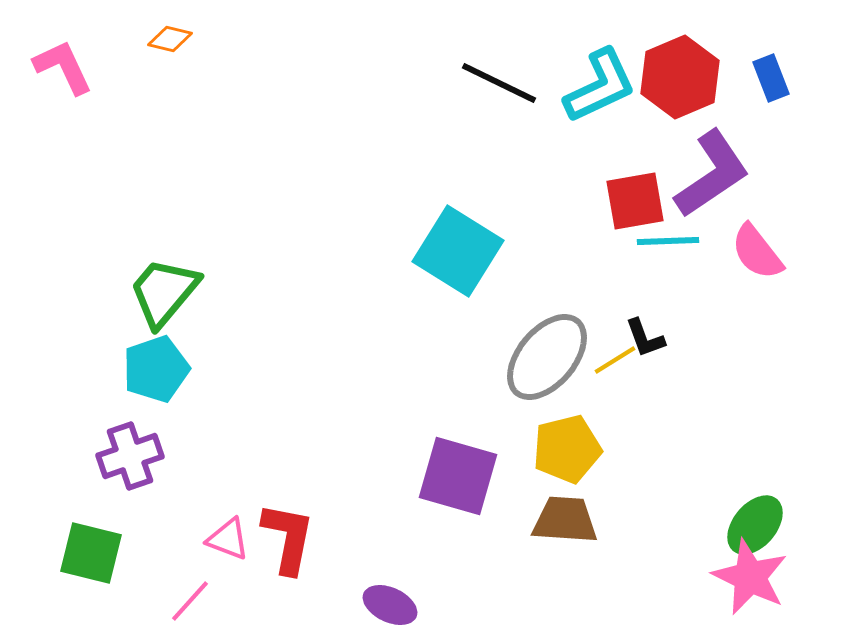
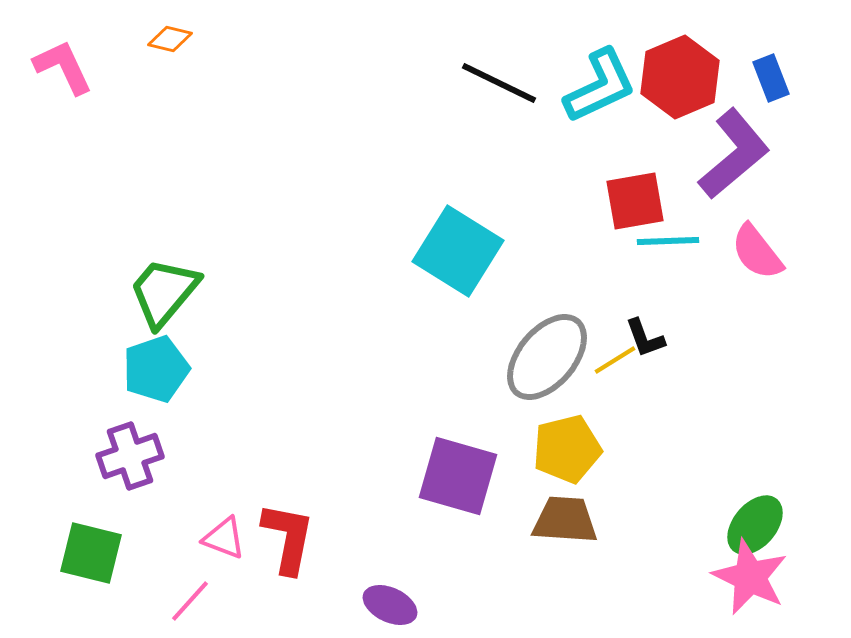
purple L-shape: moved 22 px right, 20 px up; rotated 6 degrees counterclockwise
pink triangle: moved 4 px left, 1 px up
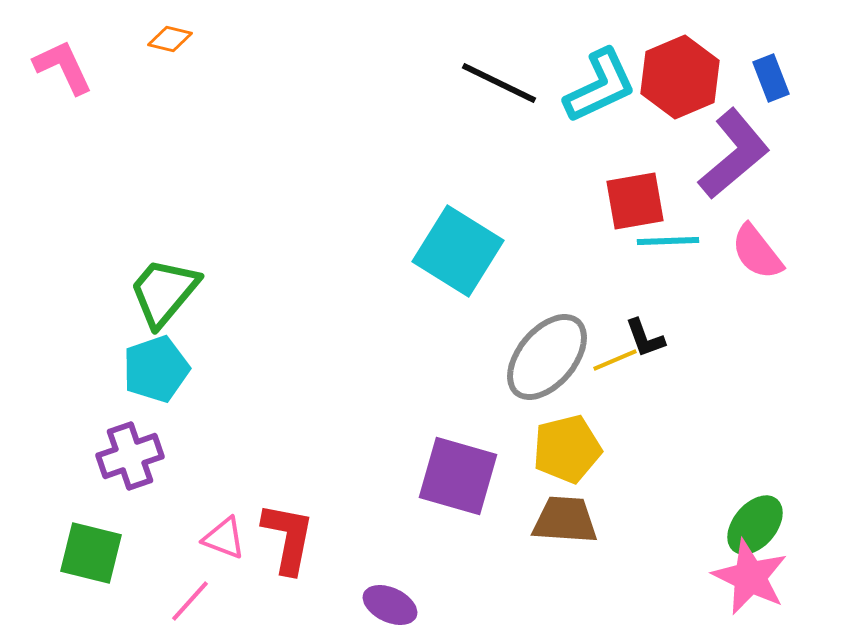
yellow line: rotated 9 degrees clockwise
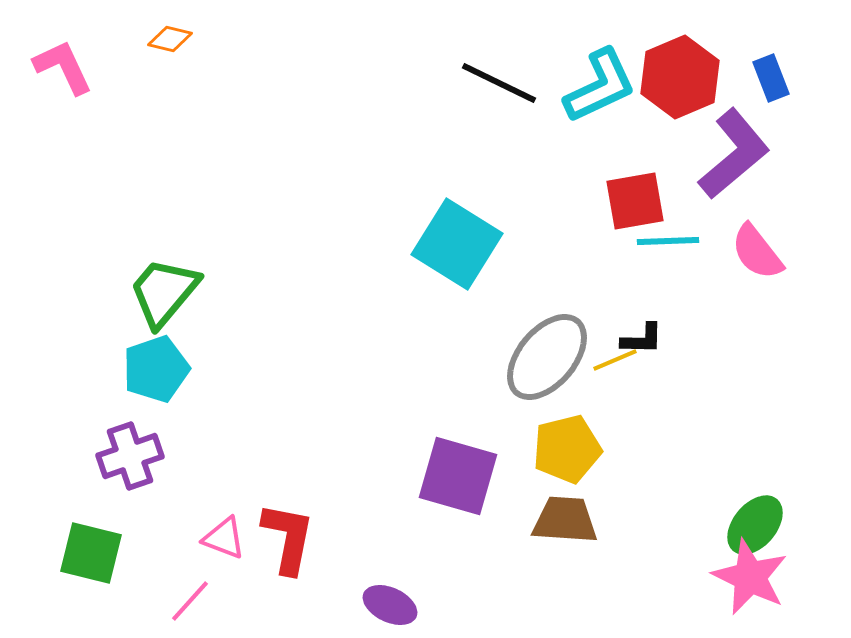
cyan square: moved 1 px left, 7 px up
black L-shape: moved 3 px left, 1 px down; rotated 69 degrees counterclockwise
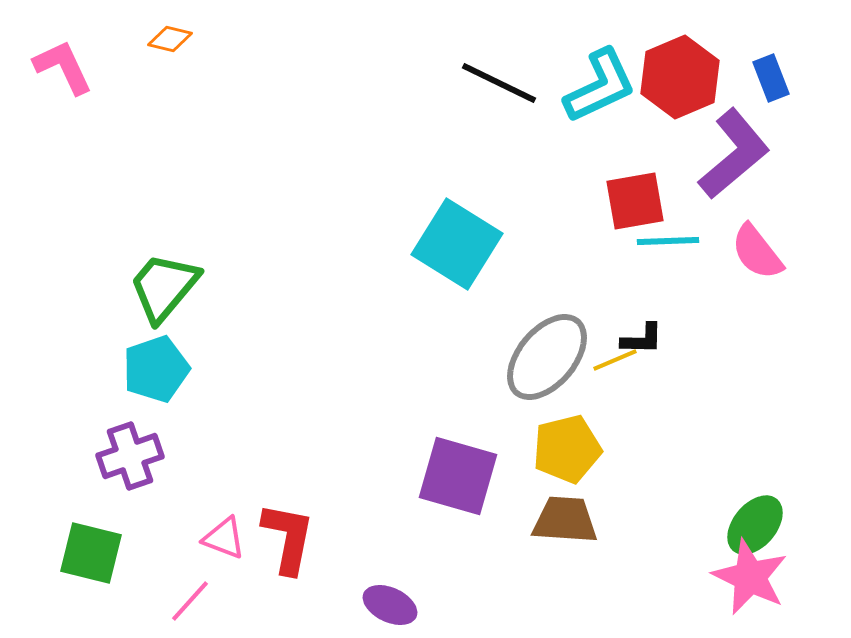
green trapezoid: moved 5 px up
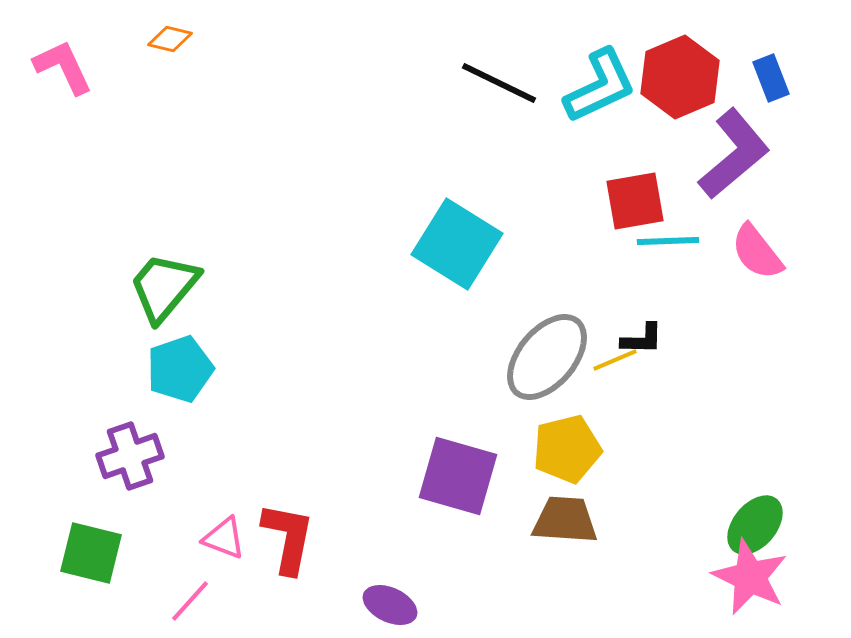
cyan pentagon: moved 24 px right
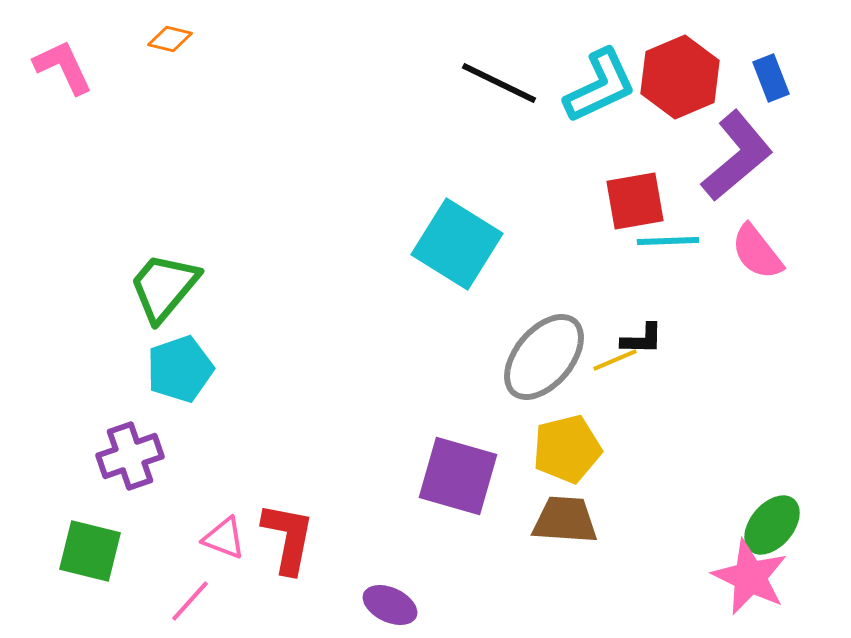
purple L-shape: moved 3 px right, 2 px down
gray ellipse: moved 3 px left
green ellipse: moved 17 px right
green square: moved 1 px left, 2 px up
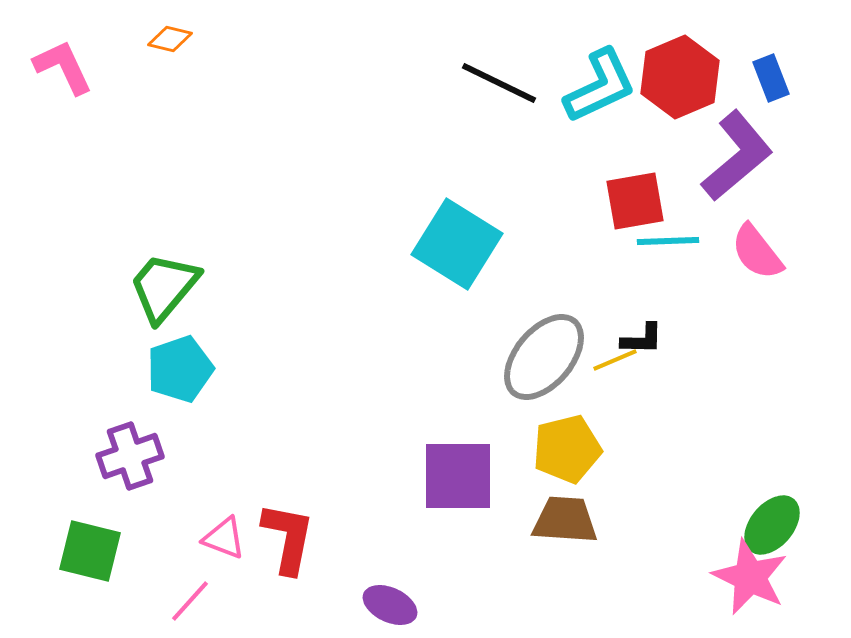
purple square: rotated 16 degrees counterclockwise
